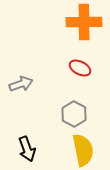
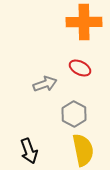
gray arrow: moved 24 px right
black arrow: moved 2 px right, 2 px down
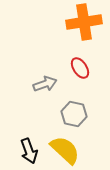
orange cross: rotated 8 degrees counterclockwise
red ellipse: rotated 30 degrees clockwise
gray hexagon: rotated 15 degrees counterclockwise
yellow semicircle: moved 18 px left; rotated 36 degrees counterclockwise
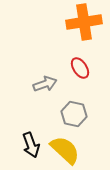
black arrow: moved 2 px right, 6 px up
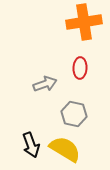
red ellipse: rotated 35 degrees clockwise
yellow semicircle: moved 1 px up; rotated 12 degrees counterclockwise
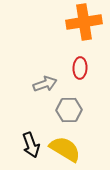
gray hexagon: moved 5 px left, 4 px up; rotated 15 degrees counterclockwise
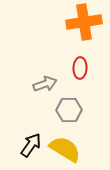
black arrow: rotated 125 degrees counterclockwise
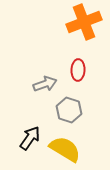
orange cross: rotated 12 degrees counterclockwise
red ellipse: moved 2 px left, 2 px down
gray hexagon: rotated 20 degrees clockwise
black arrow: moved 1 px left, 7 px up
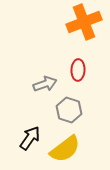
yellow semicircle: rotated 112 degrees clockwise
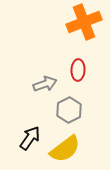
gray hexagon: rotated 15 degrees clockwise
